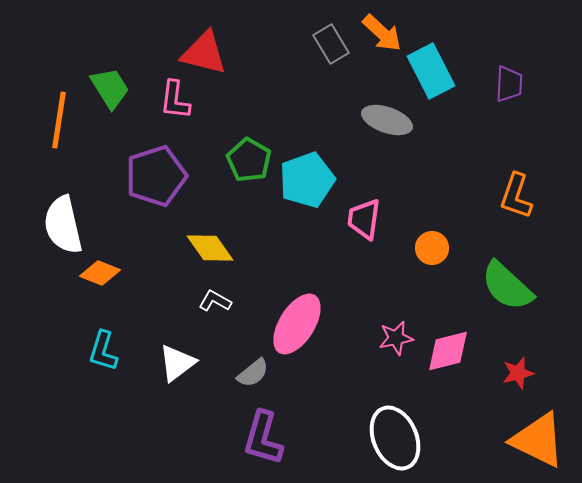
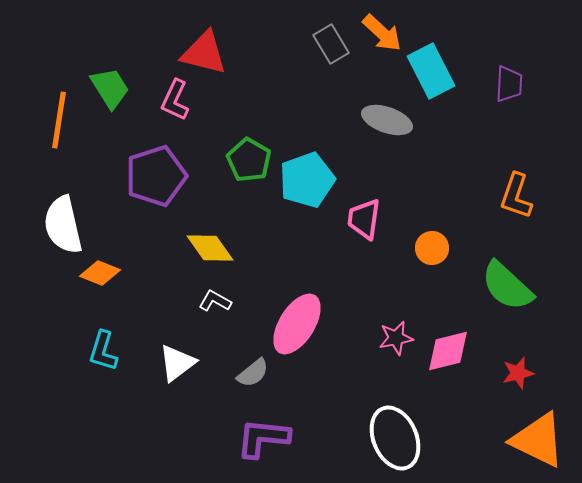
pink L-shape: rotated 18 degrees clockwise
purple L-shape: rotated 80 degrees clockwise
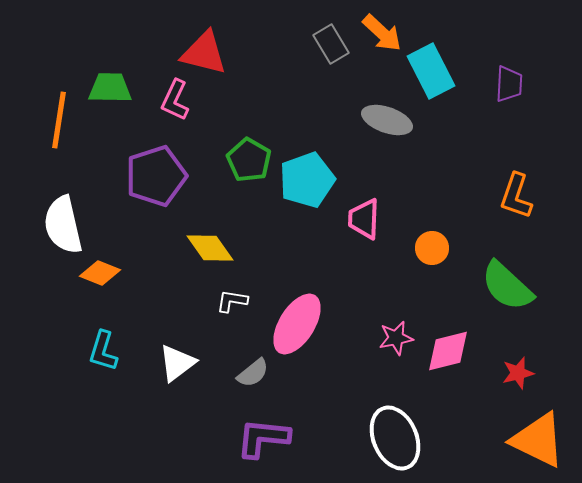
green trapezoid: rotated 57 degrees counterclockwise
pink trapezoid: rotated 6 degrees counterclockwise
white L-shape: moved 17 px right; rotated 20 degrees counterclockwise
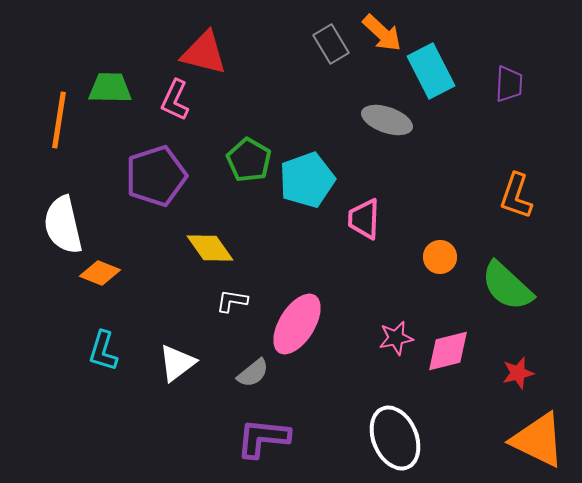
orange circle: moved 8 px right, 9 px down
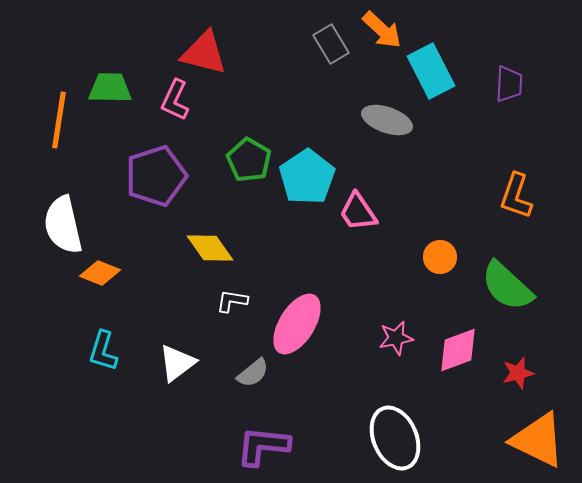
orange arrow: moved 3 px up
cyan pentagon: moved 3 px up; rotated 14 degrees counterclockwise
pink trapezoid: moved 6 px left, 7 px up; rotated 36 degrees counterclockwise
pink diamond: moved 10 px right, 1 px up; rotated 6 degrees counterclockwise
purple L-shape: moved 8 px down
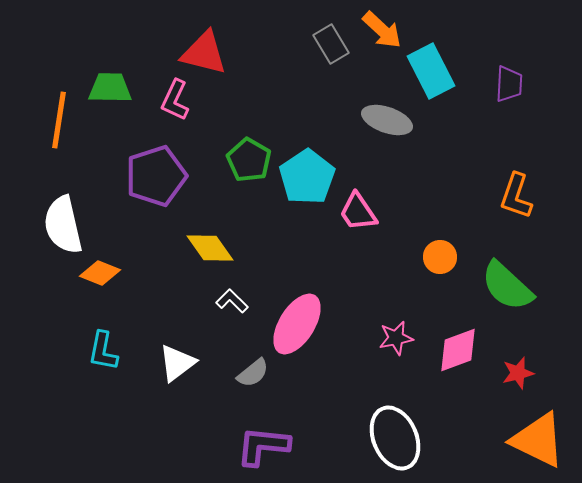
white L-shape: rotated 36 degrees clockwise
cyan L-shape: rotated 6 degrees counterclockwise
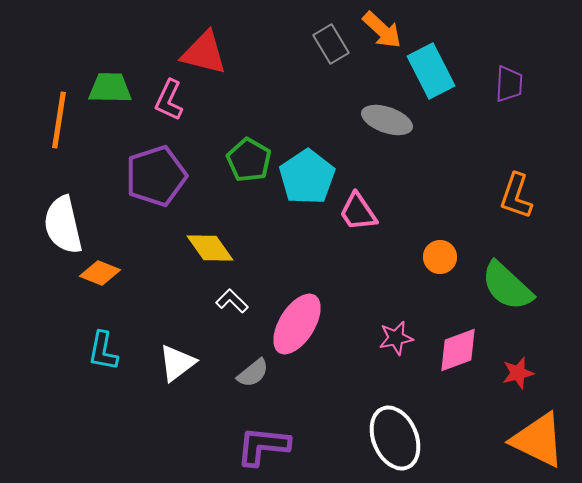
pink L-shape: moved 6 px left
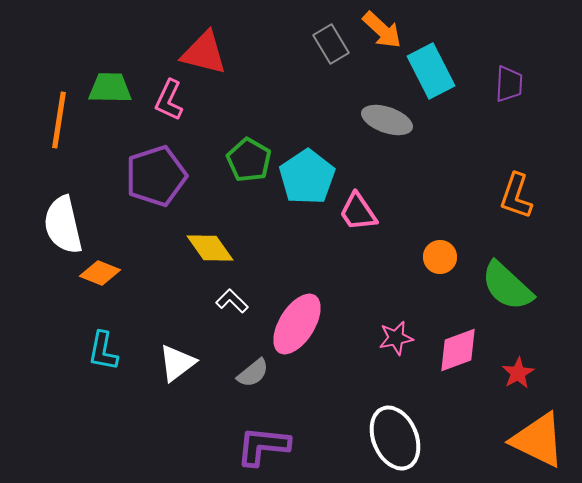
red star: rotated 16 degrees counterclockwise
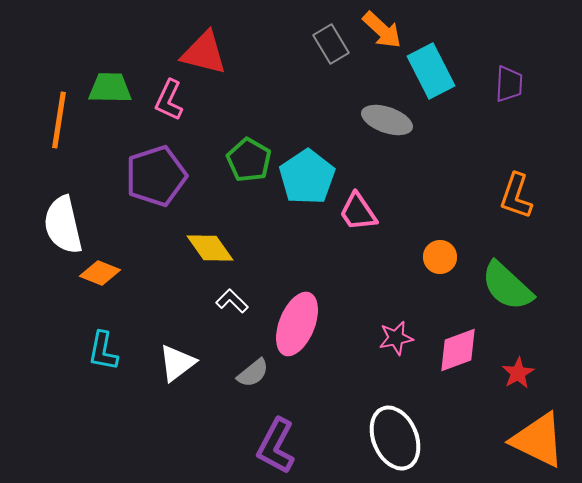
pink ellipse: rotated 10 degrees counterclockwise
purple L-shape: moved 13 px right; rotated 68 degrees counterclockwise
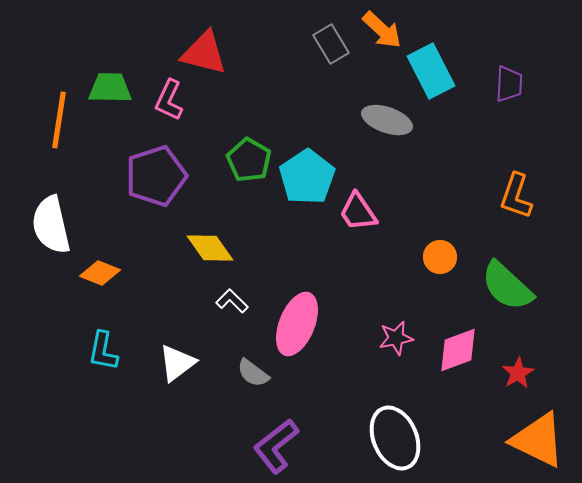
white semicircle: moved 12 px left
gray semicircle: rotated 76 degrees clockwise
purple L-shape: rotated 24 degrees clockwise
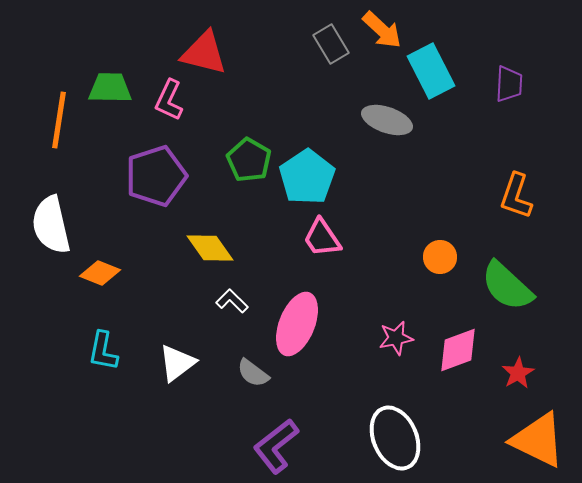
pink trapezoid: moved 36 px left, 26 px down
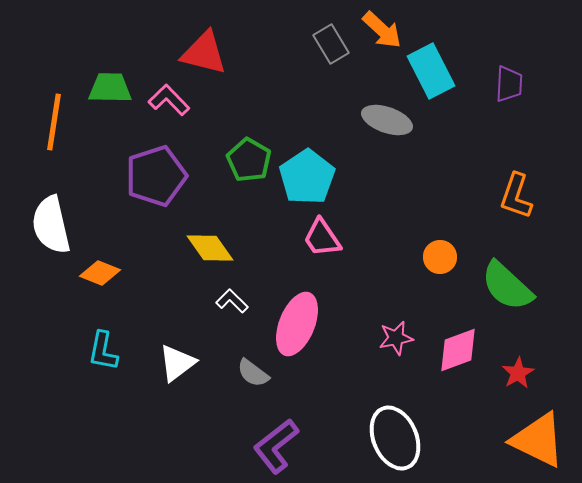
pink L-shape: rotated 111 degrees clockwise
orange line: moved 5 px left, 2 px down
